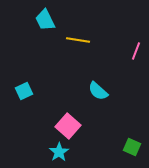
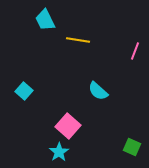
pink line: moved 1 px left
cyan square: rotated 24 degrees counterclockwise
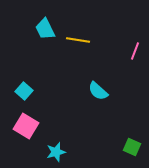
cyan trapezoid: moved 9 px down
pink square: moved 42 px left; rotated 10 degrees counterclockwise
cyan star: moved 3 px left; rotated 18 degrees clockwise
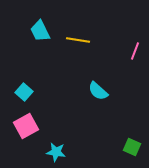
cyan trapezoid: moved 5 px left, 2 px down
cyan square: moved 1 px down
pink square: rotated 30 degrees clockwise
cyan star: rotated 24 degrees clockwise
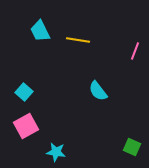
cyan semicircle: rotated 10 degrees clockwise
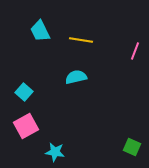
yellow line: moved 3 px right
cyan semicircle: moved 22 px left, 14 px up; rotated 115 degrees clockwise
cyan star: moved 1 px left
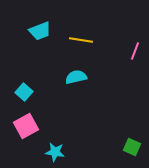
cyan trapezoid: rotated 85 degrees counterclockwise
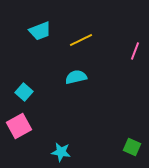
yellow line: rotated 35 degrees counterclockwise
pink square: moved 7 px left
cyan star: moved 6 px right
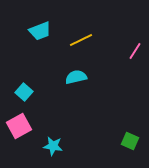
pink line: rotated 12 degrees clockwise
green square: moved 2 px left, 6 px up
cyan star: moved 8 px left, 6 px up
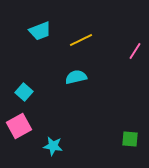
green square: moved 2 px up; rotated 18 degrees counterclockwise
